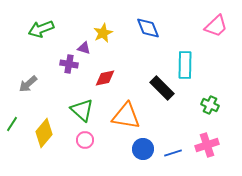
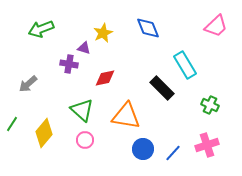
cyan rectangle: rotated 32 degrees counterclockwise
blue line: rotated 30 degrees counterclockwise
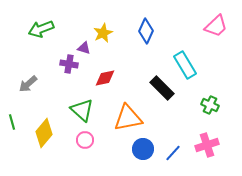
blue diamond: moved 2 px left, 3 px down; rotated 45 degrees clockwise
orange triangle: moved 2 px right, 2 px down; rotated 20 degrees counterclockwise
green line: moved 2 px up; rotated 49 degrees counterclockwise
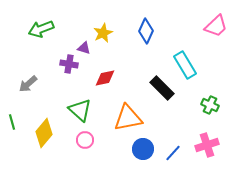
green triangle: moved 2 px left
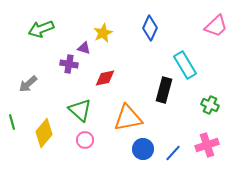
blue diamond: moved 4 px right, 3 px up
black rectangle: moved 2 px right, 2 px down; rotated 60 degrees clockwise
